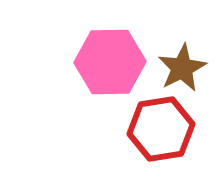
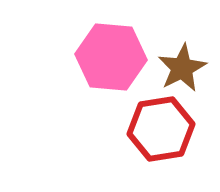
pink hexagon: moved 1 px right, 5 px up; rotated 6 degrees clockwise
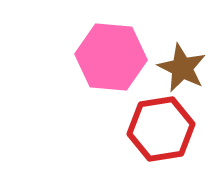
brown star: rotated 18 degrees counterclockwise
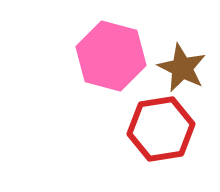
pink hexagon: moved 1 px up; rotated 10 degrees clockwise
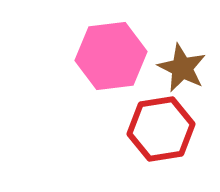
pink hexagon: rotated 22 degrees counterclockwise
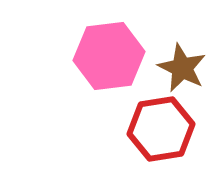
pink hexagon: moved 2 px left
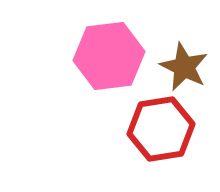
brown star: moved 2 px right, 1 px up
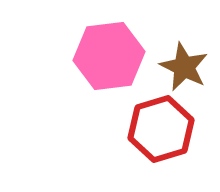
red hexagon: rotated 8 degrees counterclockwise
